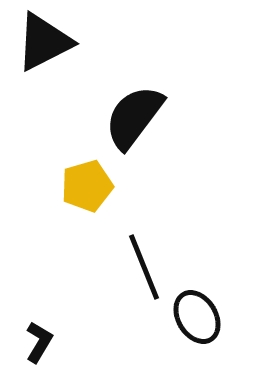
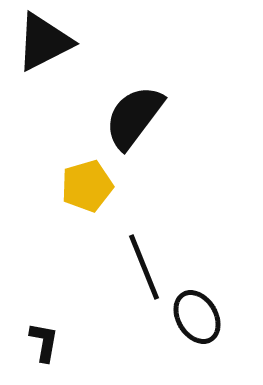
black L-shape: moved 5 px right; rotated 21 degrees counterclockwise
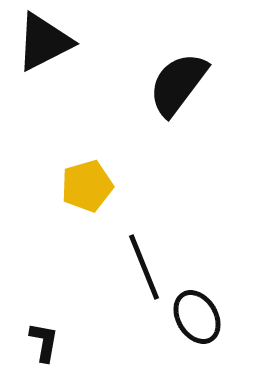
black semicircle: moved 44 px right, 33 px up
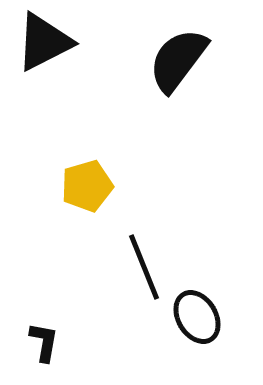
black semicircle: moved 24 px up
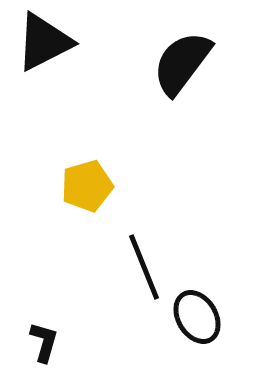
black semicircle: moved 4 px right, 3 px down
black L-shape: rotated 6 degrees clockwise
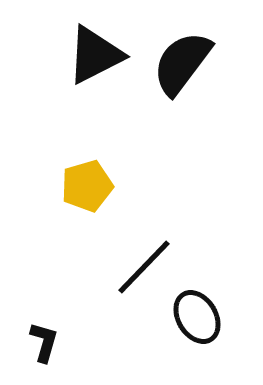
black triangle: moved 51 px right, 13 px down
black line: rotated 66 degrees clockwise
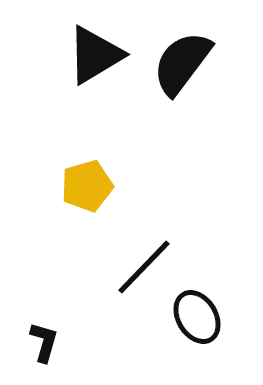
black triangle: rotated 4 degrees counterclockwise
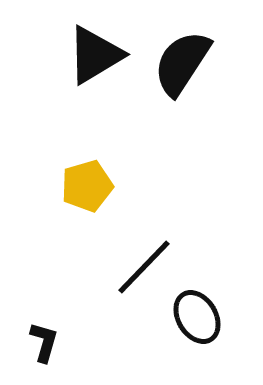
black semicircle: rotated 4 degrees counterclockwise
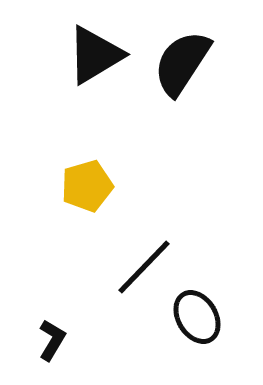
black L-shape: moved 8 px right, 2 px up; rotated 15 degrees clockwise
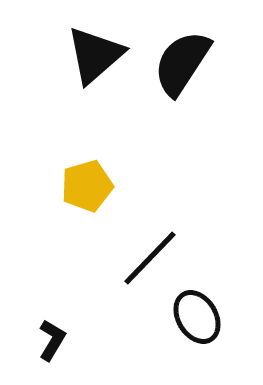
black triangle: rotated 10 degrees counterclockwise
black line: moved 6 px right, 9 px up
